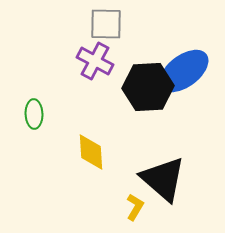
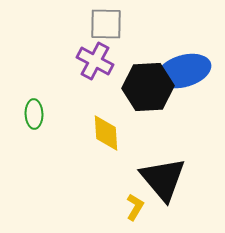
blue ellipse: rotated 21 degrees clockwise
yellow diamond: moved 15 px right, 19 px up
black triangle: rotated 9 degrees clockwise
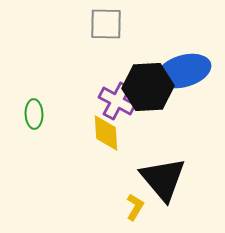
purple cross: moved 22 px right, 40 px down
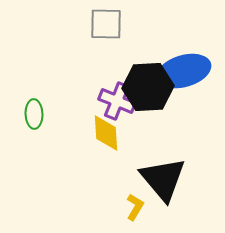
purple cross: rotated 6 degrees counterclockwise
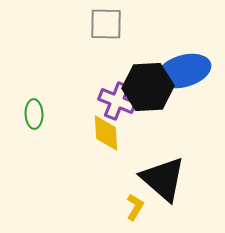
black triangle: rotated 9 degrees counterclockwise
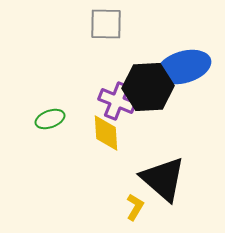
blue ellipse: moved 4 px up
green ellipse: moved 16 px right, 5 px down; rotated 72 degrees clockwise
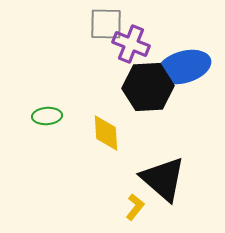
purple cross: moved 14 px right, 57 px up
green ellipse: moved 3 px left, 3 px up; rotated 16 degrees clockwise
yellow L-shape: rotated 8 degrees clockwise
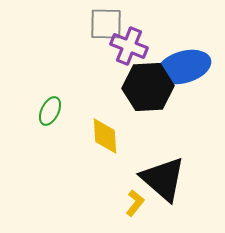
purple cross: moved 2 px left, 2 px down
green ellipse: moved 3 px right, 5 px up; rotated 60 degrees counterclockwise
yellow diamond: moved 1 px left, 3 px down
yellow L-shape: moved 4 px up
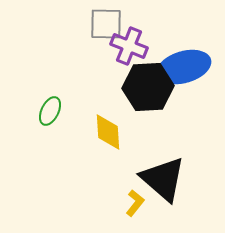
yellow diamond: moved 3 px right, 4 px up
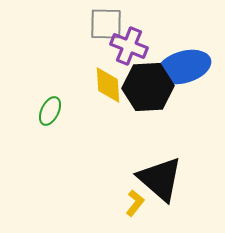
yellow diamond: moved 47 px up
black triangle: moved 3 px left
